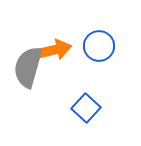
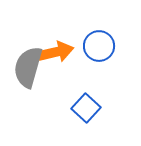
orange arrow: moved 2 px right, 2 px down
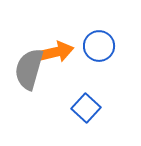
gray semicircle: moved 1 px right, 2 px down
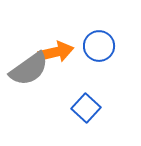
gray semicircle: rotated 141 degrees counterclockwise
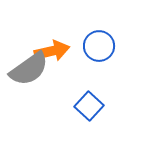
orange arrow: moved 4 px left, 1 px up
blue square: moved 3 px right, 2 px up
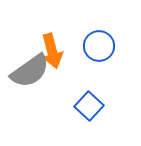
orange arrow: rotated 88 degrees clockwise
gray semicircle: moved 1 px right, 2 px down
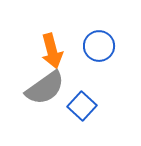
gray semicircle: moved 15 px right, 17 px down
blue square: moved 7 px left
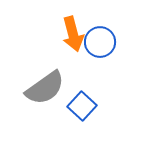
blue circle: moved 1 px right, 4 px up
orange arrow: moved 21 px right, 17 px up
